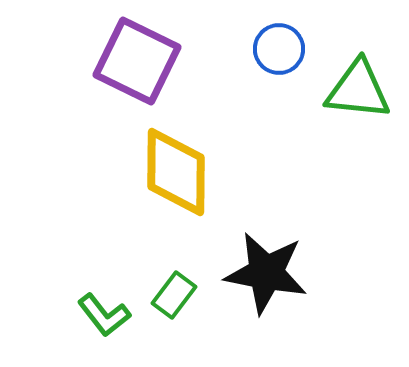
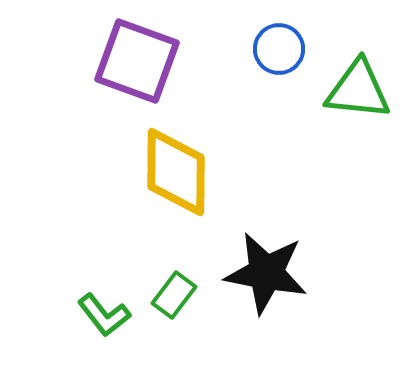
purple square: rotated 6 degrees counterclockwise
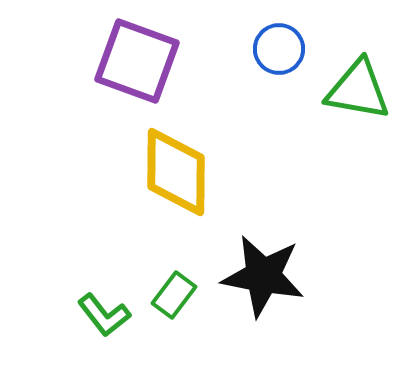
green triangle: rotated 4 degrees clockwise
black star: moved 3 px left, 3 px down
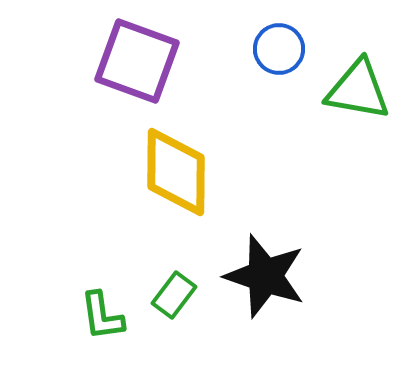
black star: moved 2 px right; rotated 8 degrees clockwise
green L-shape: moved 2 px left, 1 px down; rotated 30 degrees clockwise
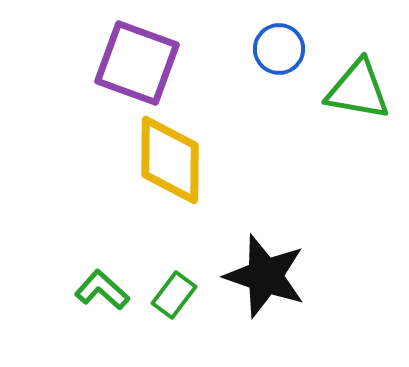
purple square: moved 2 px down
yellow diamond: moved 6 px left, 12 px up
green L-shape: moved 26 px up; rotated 140 degrees clockwise
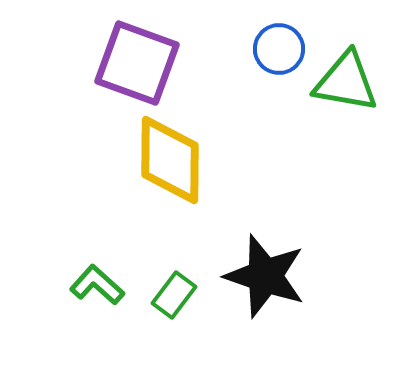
green triangle: moved 12 px left, 8 px up
green L-shape: moved 5 px left, 5 px up
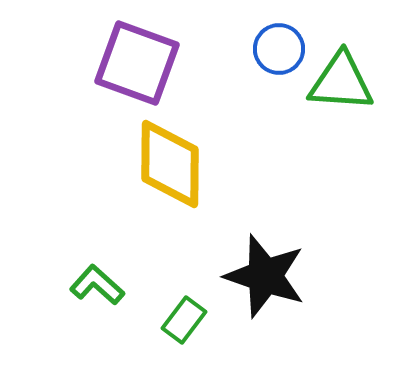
green triangle: moved 5 px left; rotated 6 degrees counterclockwise
yellow diamond: moved 4 px down
green rectangle: moved 10 px right, 25 px down
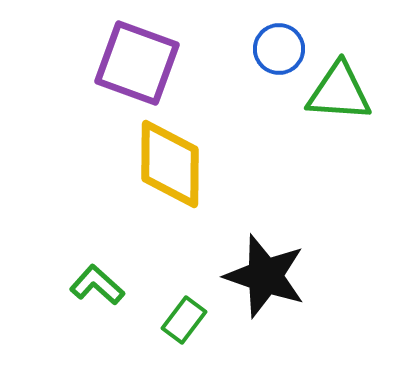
green triangle: moved 2 px left, 10 px down
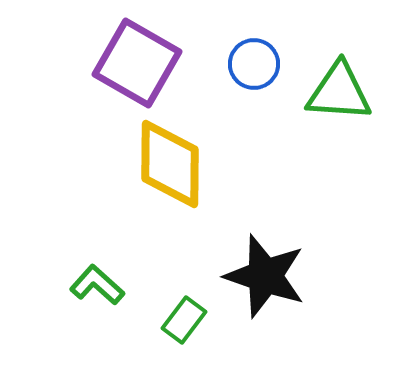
blue circle: moved 25 px left, 15 px down
purple square: rotated 10 degrees clockwise
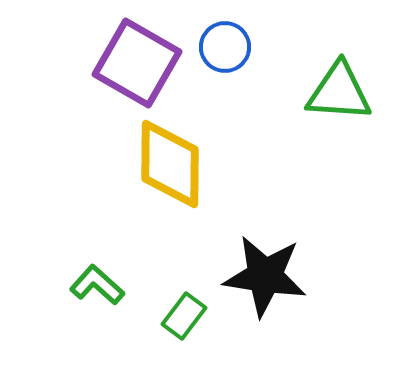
blue circle: moved 29 px left, 17 px up
black star: rotated 10 degrees counterclockwise
green rectangle: moved 4 px up
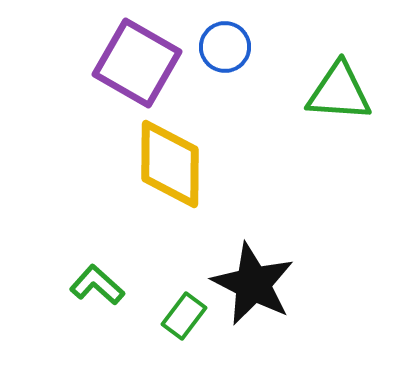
black star: moved 12 px left, 8 px down; rotated 18 degrees clockwise
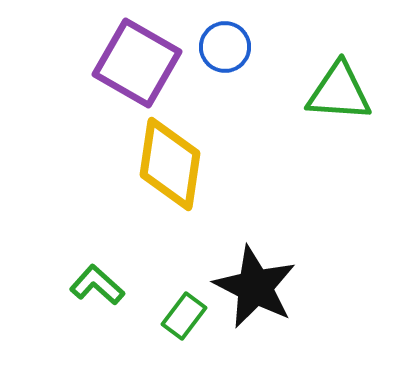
yellow diamond: rotated 8 degrees clockwise
black star: moved 2 px right, 3 px down
